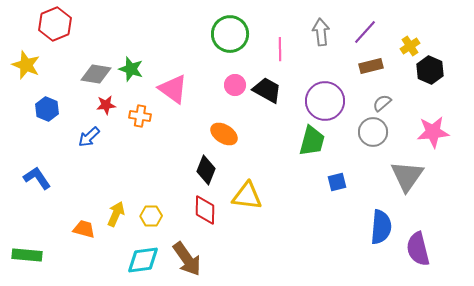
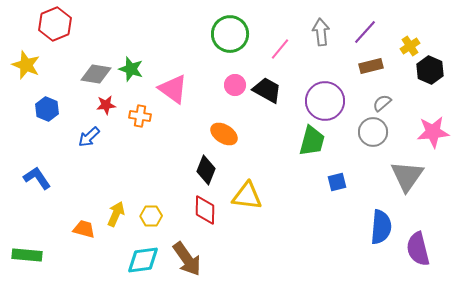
pink line: rotated 40 degrees clockwise
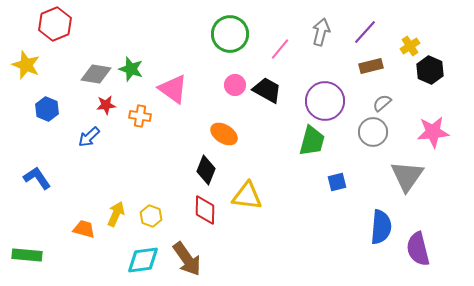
gray arrow: rotated 20 degrees clockwise
yellow hexagon: rotated 20 degrees clockwise
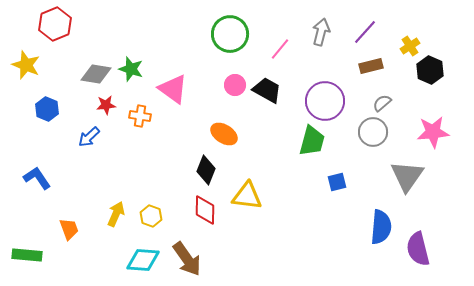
orange trapezoid: moved 15 px left; rotated 55 degrees clockwise
cyan diamond: rotated 12 degrees clockwise
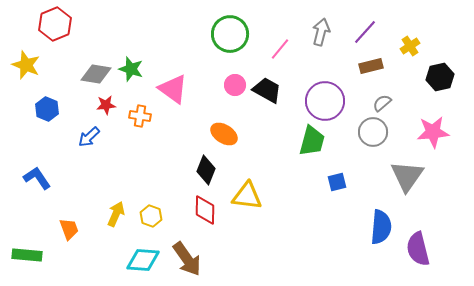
black hexagon: moved 10 px right, 7 px down; rotated 24 degrees clockwise
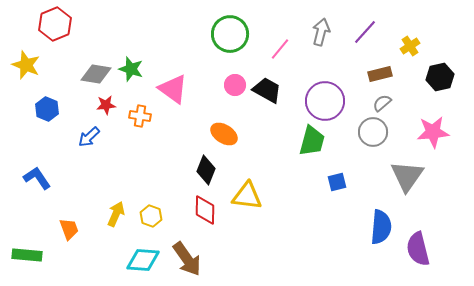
brown rectangle: moved 9 px right, 8 px down
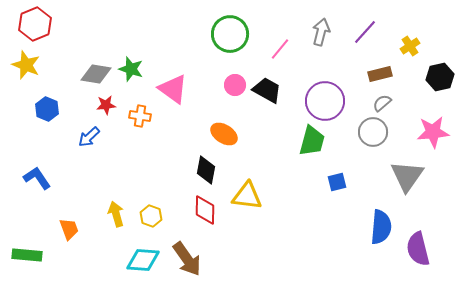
red hexagon: moved 20 px left
black diamond: rotated 12 degrees counterclockwise
yellow arrow: rotated 40 degrees counterclockwise
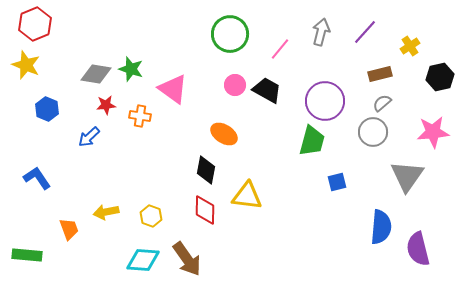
yellow arrow: moved 10 px left, 2 px up; rotated 85 degrees counterclockwise
